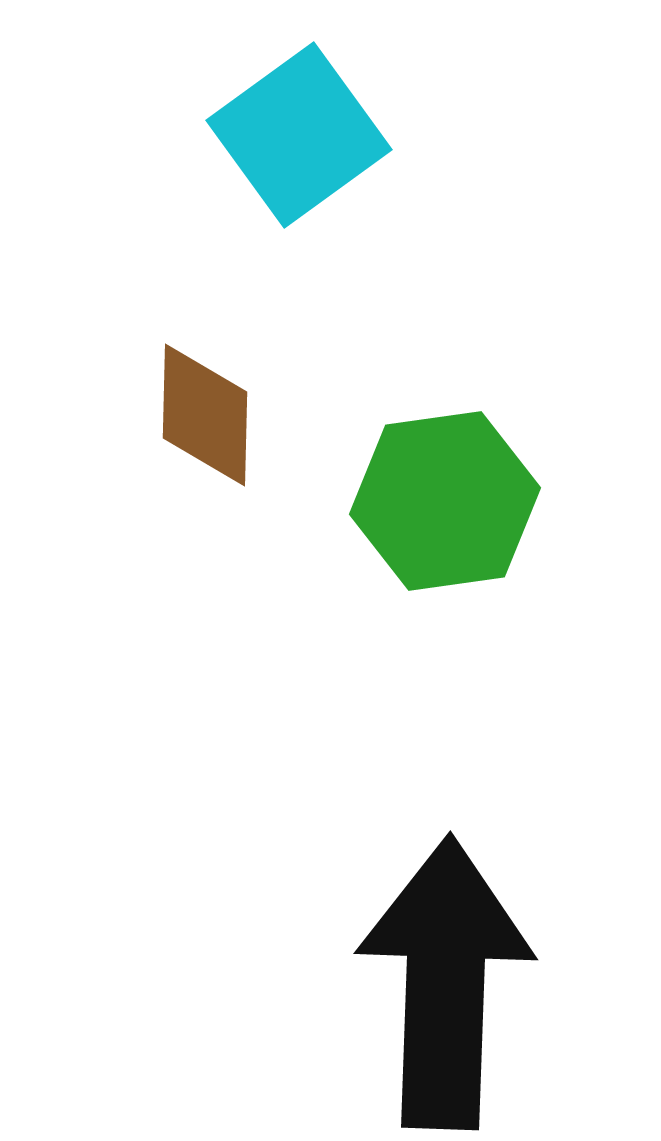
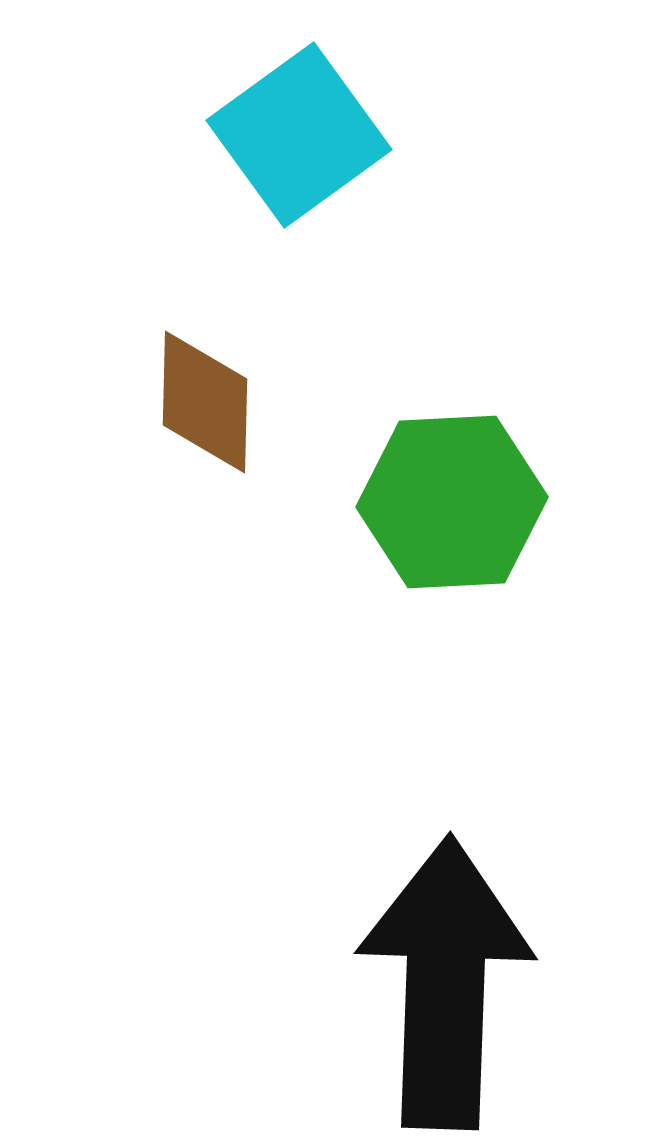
brown diamond: moved 13 px up
green hexagon: moved 7 px right, 1 px down; rotated 5 degrees clockwise
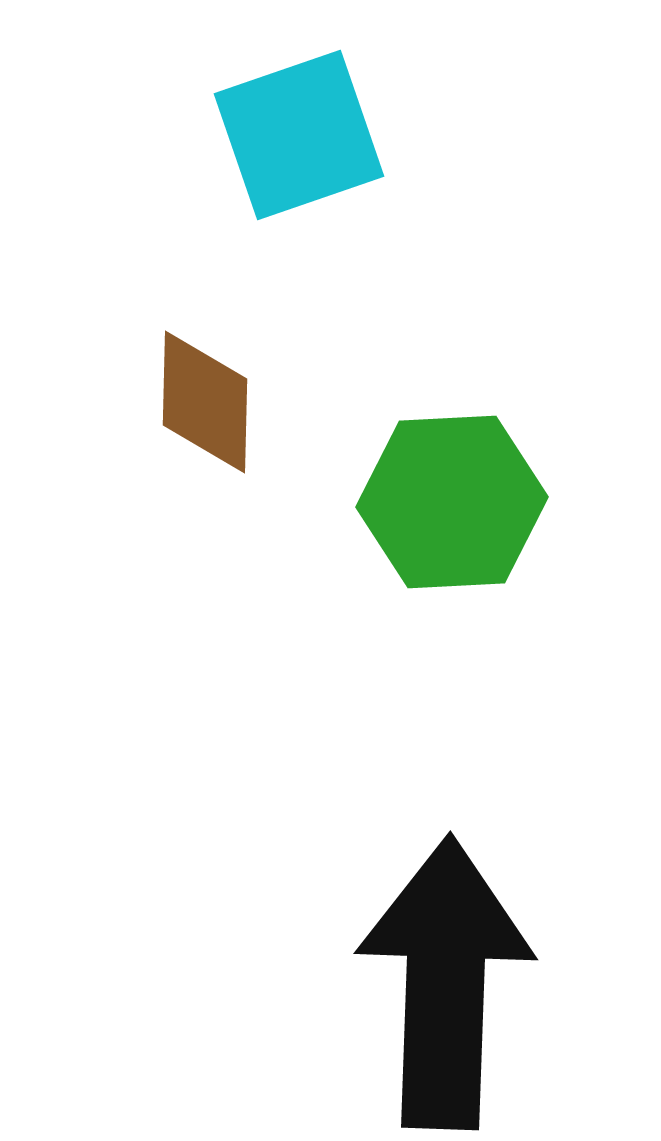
cyan square: rotated 17 degrees clockwise
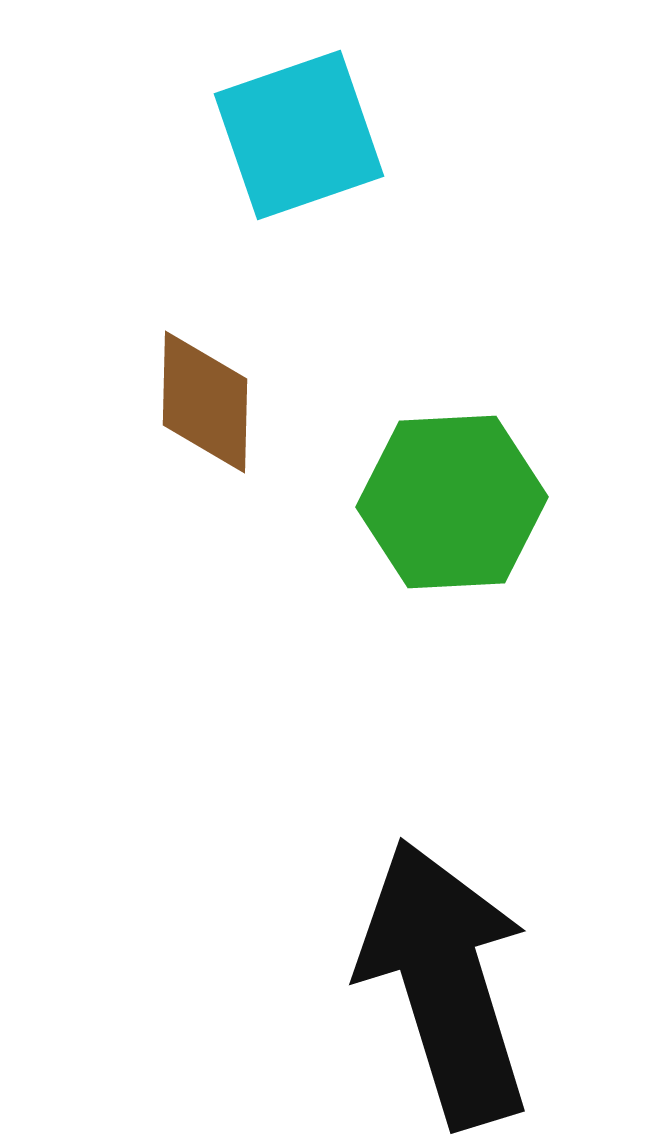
black arrow: rotated 19 degrees counterclockwise
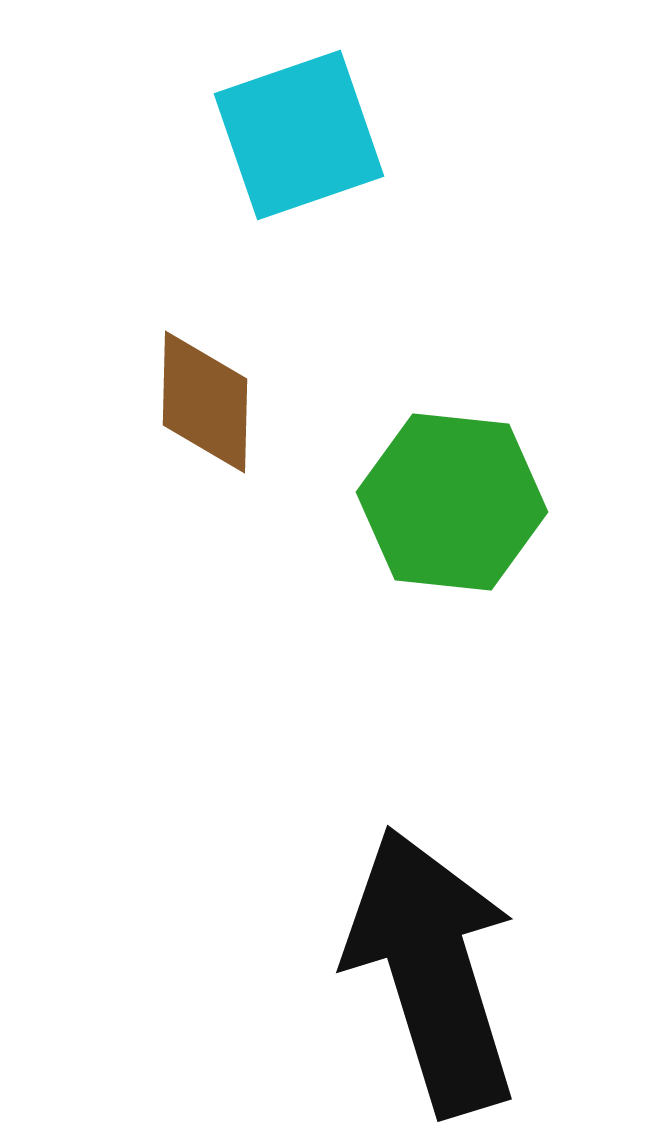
green hexagon: rotated 9 degrees clockwise
black arrow: moved 13 px left, 12 px up
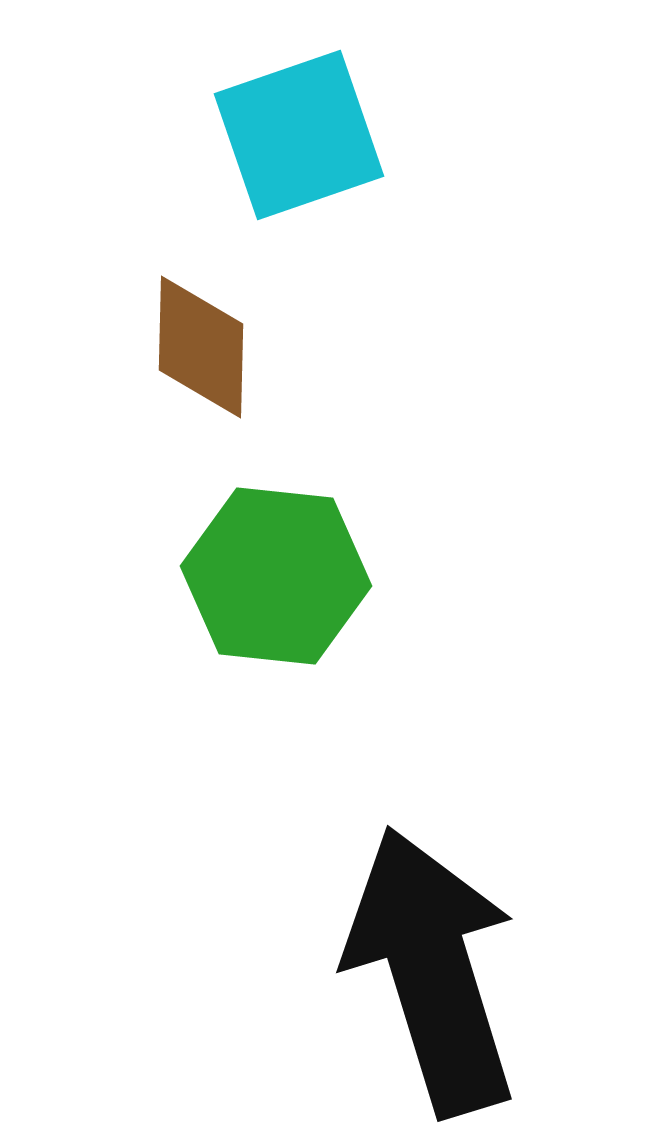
brown diamond: moved 4 px left, 55 px up
green hexagon: moved 176 px left, 74 px down
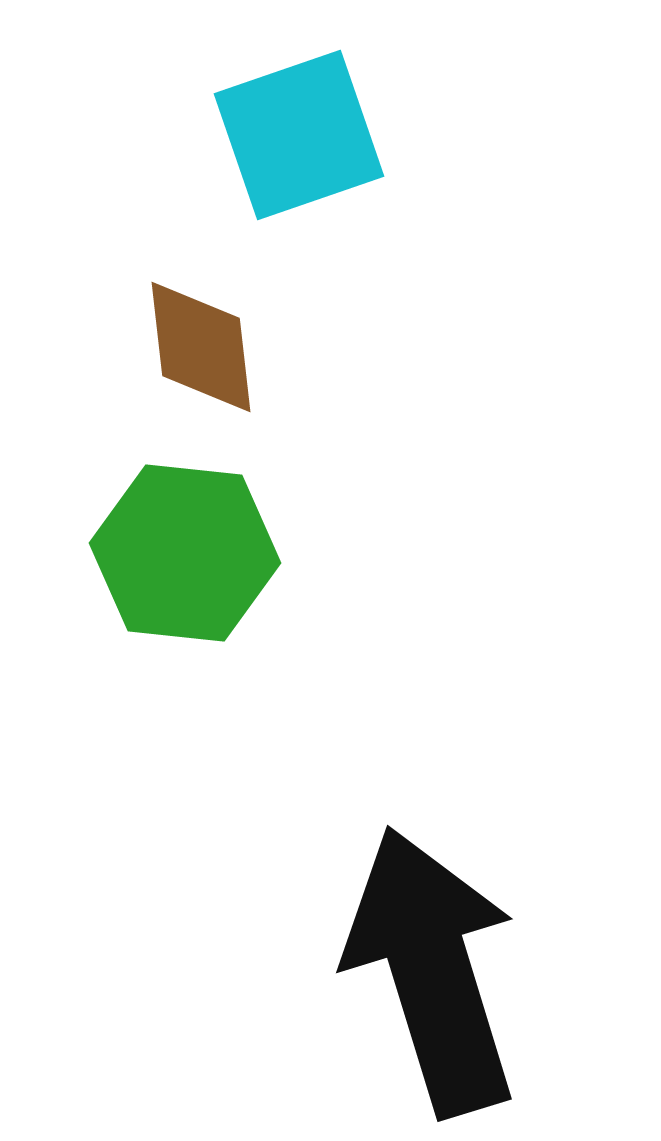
brown diamond: rotated 8 degrees counterclockwise
green hexagon: moved 91 px left, 23 px up
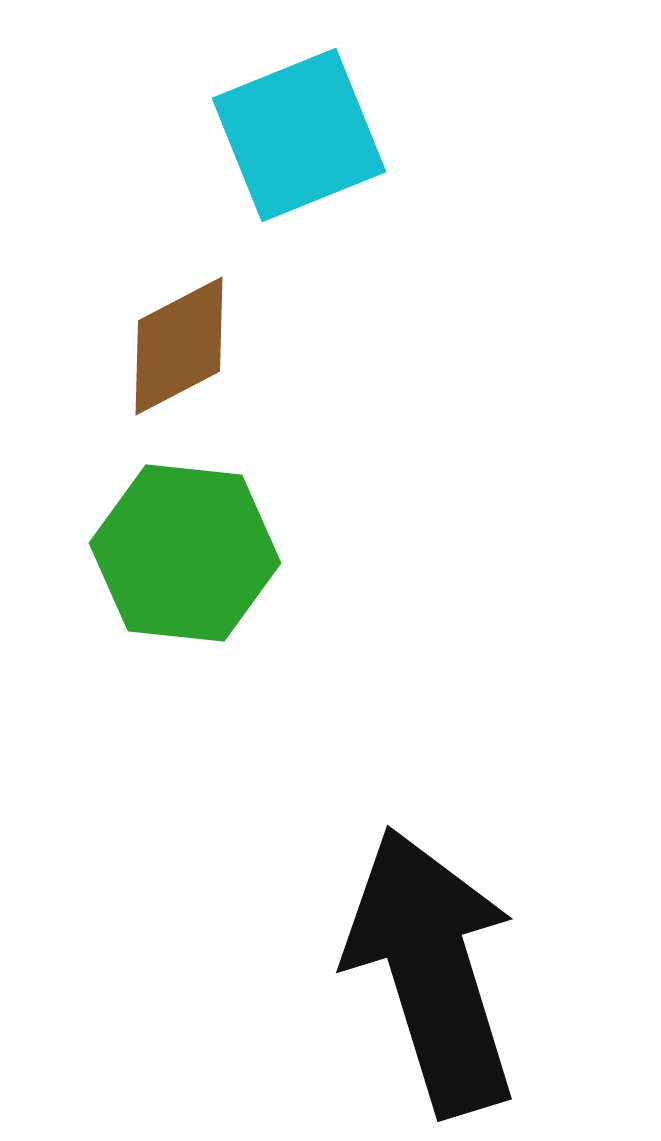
cyan square: rotated 3 degrees counterclockwise
brown diamond: moved 22 px left, 1 px up; rotated 69 degrees clockwise
